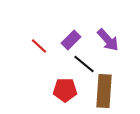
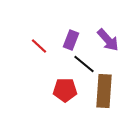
purple rectangle: rotated 24 degrees counterclockwise
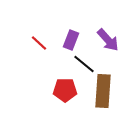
red line: moved 3 px up
brown rectangle: moved 1 px left
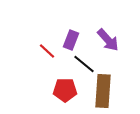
red line: moved 8 px right, 8 px down
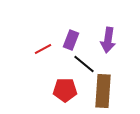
purple arrow: rotated 50 degrees clockwise
red line: moved 4 px left, 2 px up; rotated 72 degrees counterclockwise
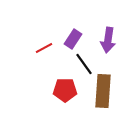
purple rectangle: moved 2 px right, 1 px up; rotated 12 degrees clockwise
red line: moved 1 px right, 1 px up
black line: rotated 15 degrees clockwise
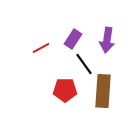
purple arrow: moved 1 px left
red line: moved 3 px left
